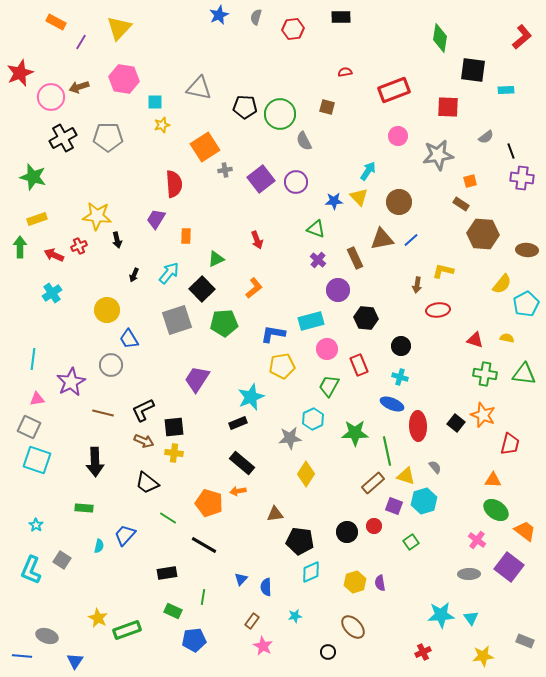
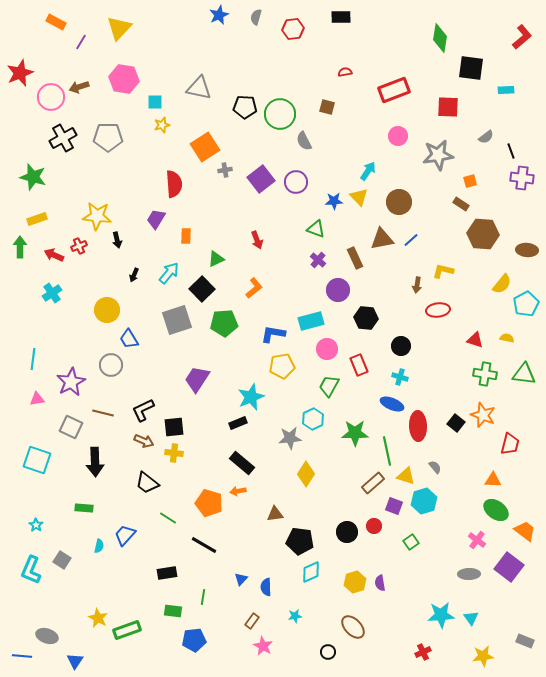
black square at (473, 70): moved 2 px left, 2 px up
gray square at (29, 427): moved 42 px right
green rectangle at (173, 611): rotated 18 degrees counterclockwise
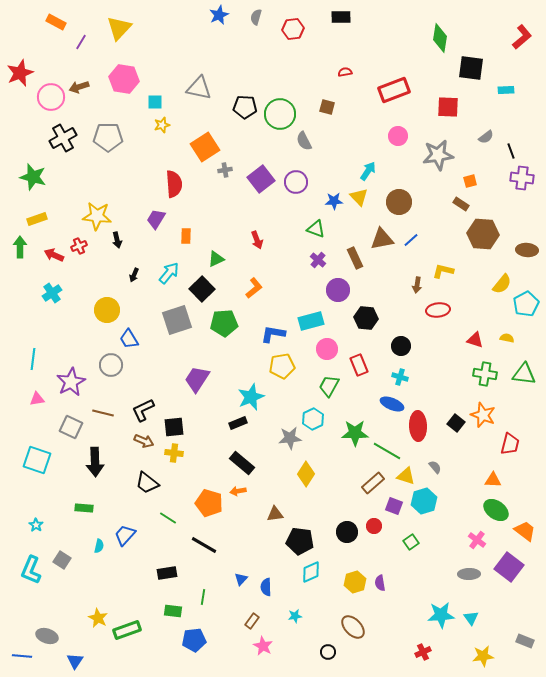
green line at (387, 451): rotated 48 degrees counterclockwise
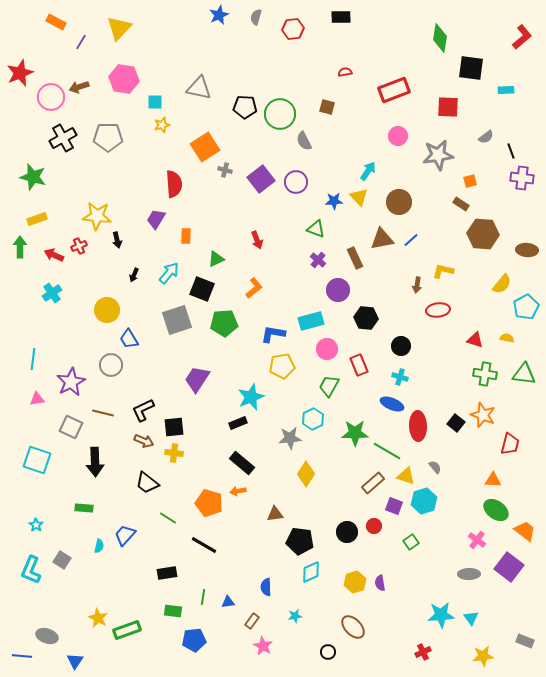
gray cross at (225, 170): rotated 24 degrees clockwise
black square at (202, 289): rotated 25 degrees counterclockwise
cyan pentagon at (526, 304): moved 3 px down
blue triangle at (241, 579): moved 13 px left, 23 px down; rotated 40 degrees clockwise
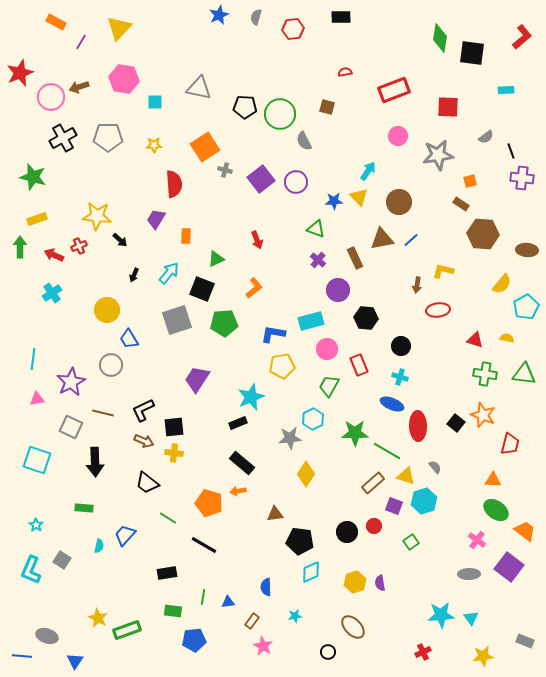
black square at (471, 68): moved 1 px right, 15 px up
yellow star at (162, 125): moved 8 px left, 20 px down; rotated 14 degrees clockwise
black arrow at (117, 240): moved 3 px right; rotated 35 degrees counterclockwise
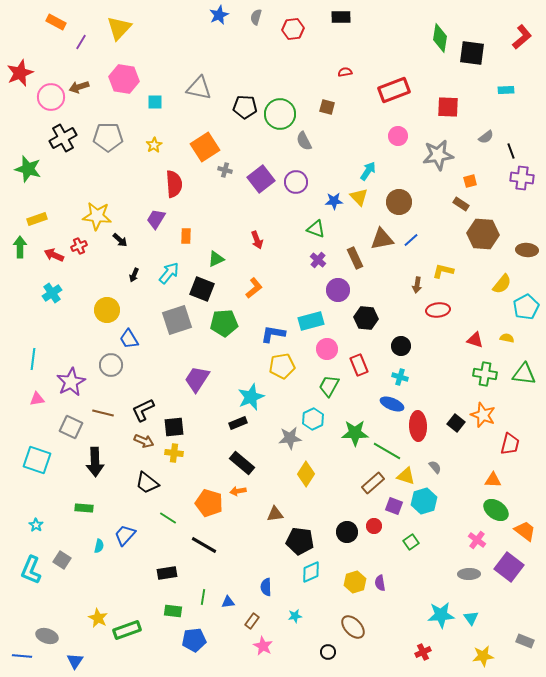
yellow star at (154, 145): rotated 28 degrees counterclockwise
green star at (33, 177): moved 5 px left, 8 px up
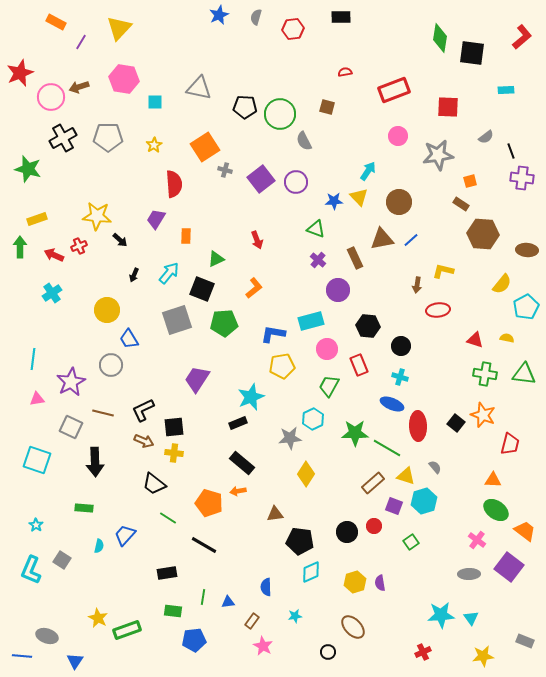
black hexagon at (366, 318): moved 2 px right, 8 px down
green line at (387, 451): moved 3 px up
black trapezoid at (147, 483): moved 7 px right, 1 px down
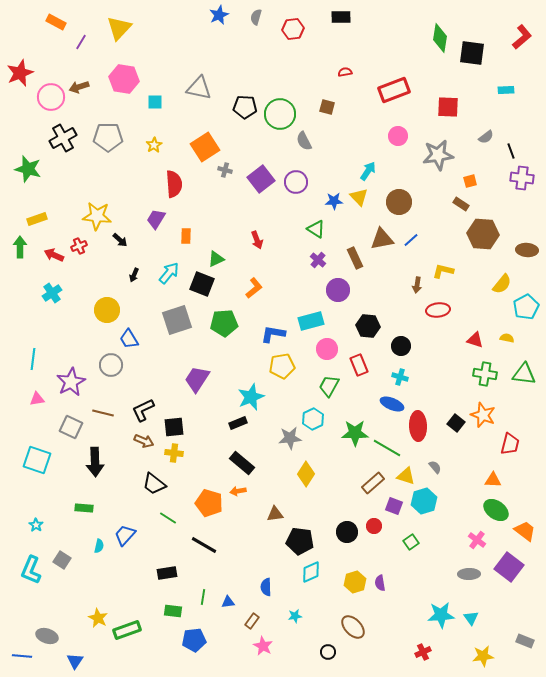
green triangle at (316, 229): rotated 12 degrees clockwise
black square at (202, 289): moved 5 px up
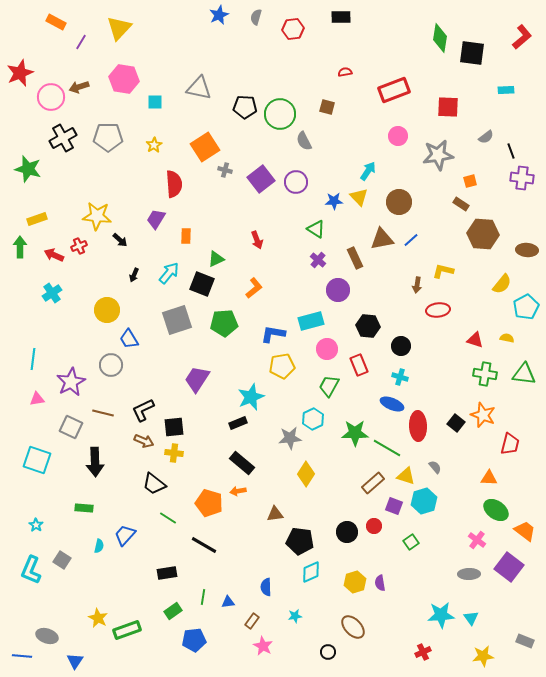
orange triangle at (493, 480): moved 4 px left, 2 px up
green rectangle at (173, 611): rotated 42 degrees counterclockwise
